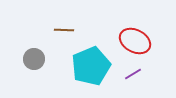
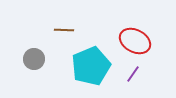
purple line: rotated 24 degrees counterclockwise
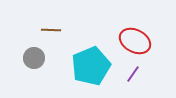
brown line: moved 13 px left
gray circle: moved 1 px up
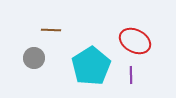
cyan pentagon: rotated 9 degrees counterclockwise
purple line: moved 2 px left, 1 px down; rotated 36 degrees counterclockwise
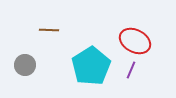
brown line: moved 2 px left
gray circle: moved 9 px left, 7 px down
purple line: moved 5 px up; rotated 24 degrees clockwise
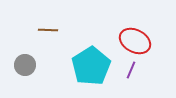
brown line: moved 1 px left
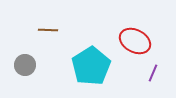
purple line: moved 22 px right, 3 px down
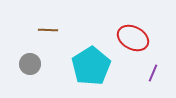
red ellipse: moved 2 px left, 3 px up
gray circle: moved 5 px right, 1 px up
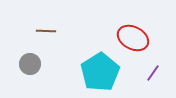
brown line: moved 2 px left, 1 px down
cyan pentagon: moved 9 px right, 6 px down
purple line: rotated 12 degrees clockwise
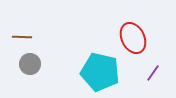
brown line: moved 24 px left, 6 px down
red ellipse: rotated 36 degrees clockwise
cyan pentagon: rotated 27 degrees counterclockwise
